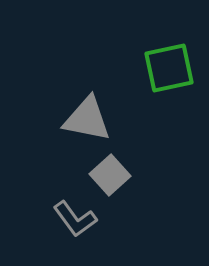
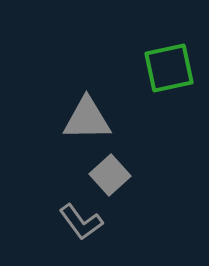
gray triangle: rotated 12 degrees counterclockwise
gray L-shape: moved 6 px right, 3 px down
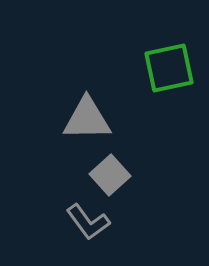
gray L-shape: moved 7 px right
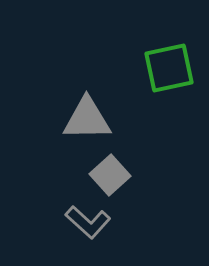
gray L-shape: rotated 12 degrees counterclockwise
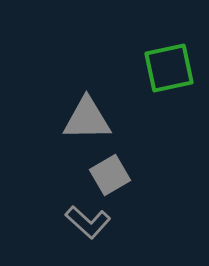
gray square: rotated 12 degrees clockwise
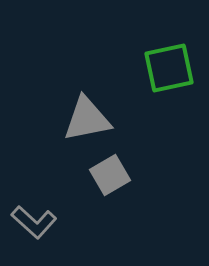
gray triangle: rotated 10 degrees counterclockwise
gray L-shape: moved 54 px left
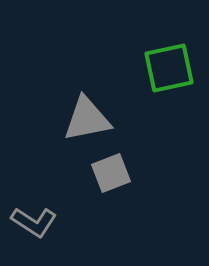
gray square: moved 1 px right, 2 px up; rotated 9 degrees clockwise
gray L-shape: rotated 9 degrees counterclockwise
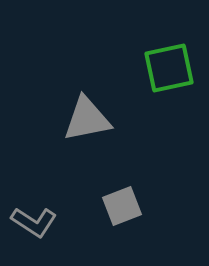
gray square: moved 11 px right, 33 px down
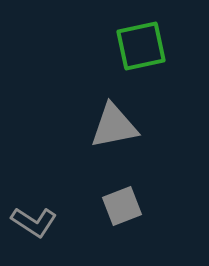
green square: moved 28 px left, 22 px up
gray triangle: moved 27 px right, 7 px down
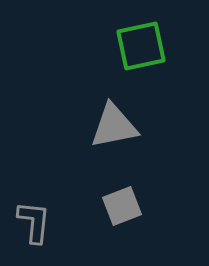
gray L-shape: rotated 117 degrees counterclockwise
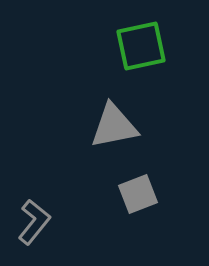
gray square: moved 16 px right, 12 px up
gray L-shape: rotated 33 degrees clockwise
